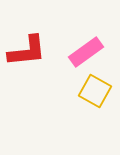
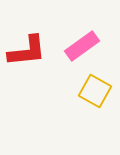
pink rectangle: moved 4 px left, 6 px up
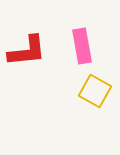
pink rectangle: rotated 64 degrees counterclockwise
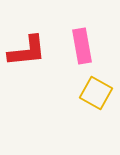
yellow square: moved 1 px right, 2 px down
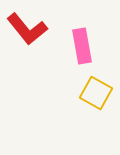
red L-shape: moved 22 px up; rotated 57 degrees clockwise
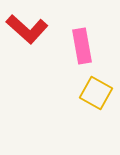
red L-shape: rotated 9 degrees counterclockwise
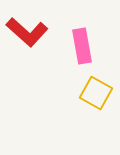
red L-shape: moved 3 px down
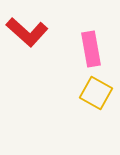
pink rectangle: moved 9 px right, 3 px down
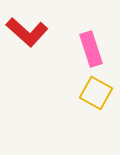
pink rectangle: rotated 8 degrees counterclockwise
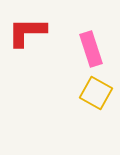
red L-shape: rotated 138 degrees clockwise
